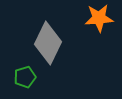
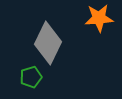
green pentagon: moved 6 px right
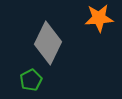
green pentagon: moved 3 px down; rotated 10 degrees counterclockwise
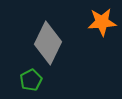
orange star: moved 3 px right, 4 px down
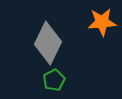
green pentagon: moved 23 px right
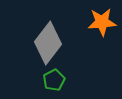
gray diamond: rotated 12 degrees clockwise
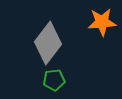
green pentagon: rotated 20 degrees clockwise
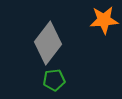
orange star: moved 2 px right, 2 px up
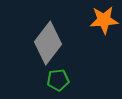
green pentagon: moved 4 px right
